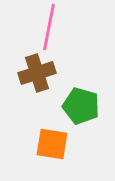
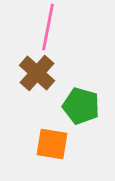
pink line: moved 1 px left
brown cross: rotated 30 degrees counterclockwise
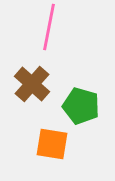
pink line: moved 1 px right
brown cross: moved 5 px left, 11 px down
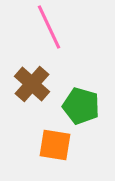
pink line: rotated 36 degrees counterclockwise
orange square: moved 3 px right, 1 px down
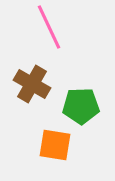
brown cross: rotated 12 degrees counterclockwise
green pentagon: rotated 18 degrees counterclockwise
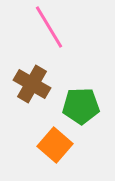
pink line: rotated 6 degrees counterclockwise
orange square: rotated 32 degrees clockwise
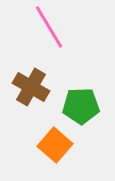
brown cross: moved 1 px left, 3 px down
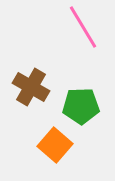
pink line: moved 34 px right
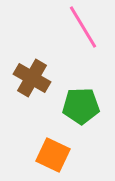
brown cross: moved 1 px right, 9 px up
orange square: moved 2 px left, 10 px down; rotated 16 degrees counterclockwise
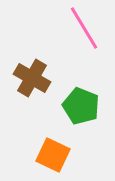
pink line: moved 1 px right, 1 px down
green pentagon: rotated 24 degrees clockwise
